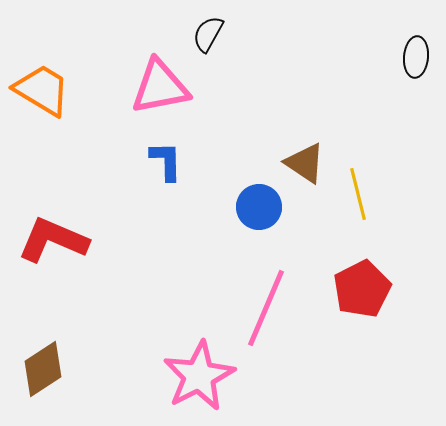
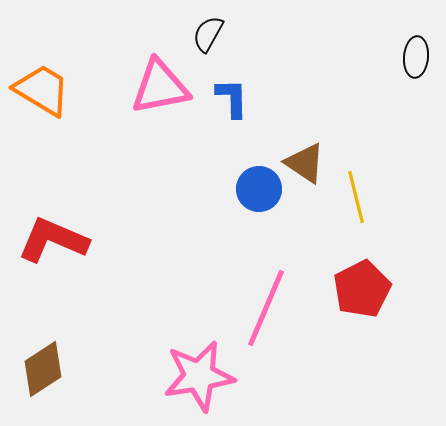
blue L-shape: moved 66 px right, 63 px up
yellow line: moved 2 px left, 3 px down
blue circle: moved 18 px up
pink star: rotated 18 degrees clockwise
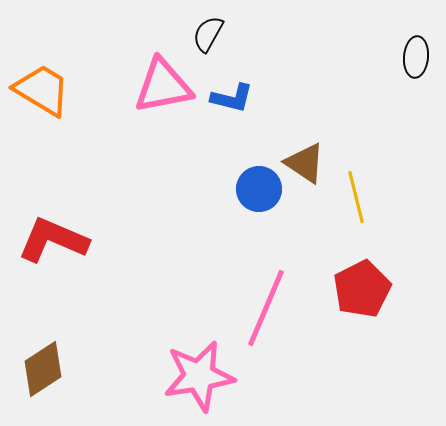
pink triangle: moved 3 px right, 1 px up
blue L-shape: rotated 105 degrees clockwise
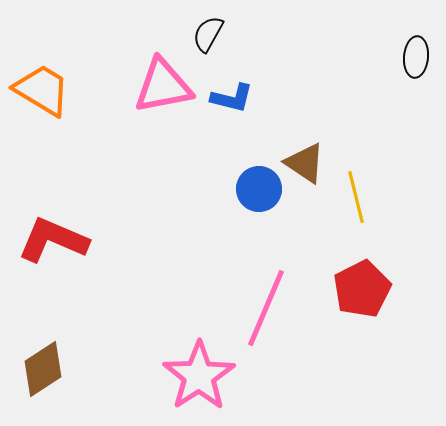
pink star: rotated 24 degrees counterclockwise
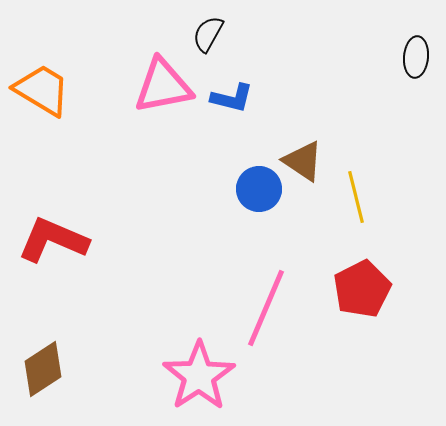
brown triangle: moved 2 px left, 2 px up
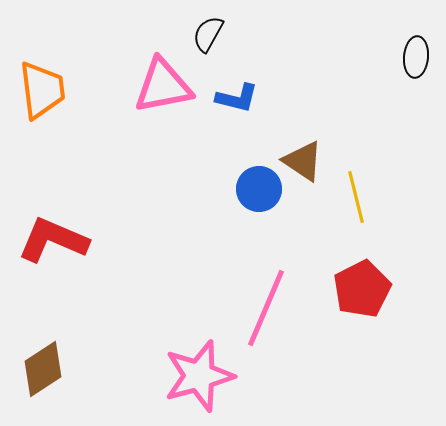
orange trapezoid: rotated 52 degrees clockwise
blue L-shape: moved 5 px right
pink star: rotated 18 degrees clockwise
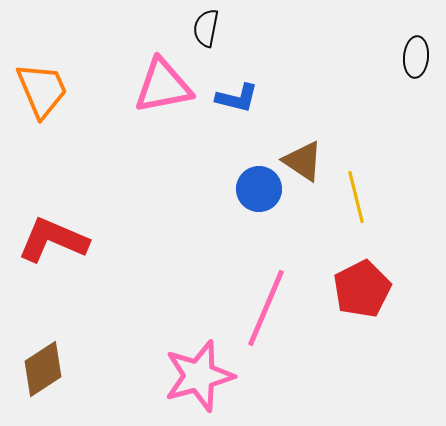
black semicircle: moved 2 px left, 6 px up; rotated 18 degrees counterclockwise
orange trapezoid: rotated 16 degrees counterclockwise
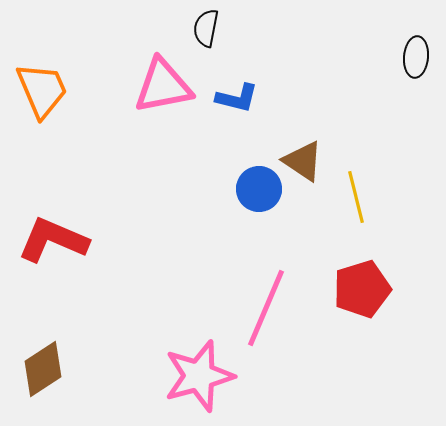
red pentagon: rotated 10 degrees clockwise
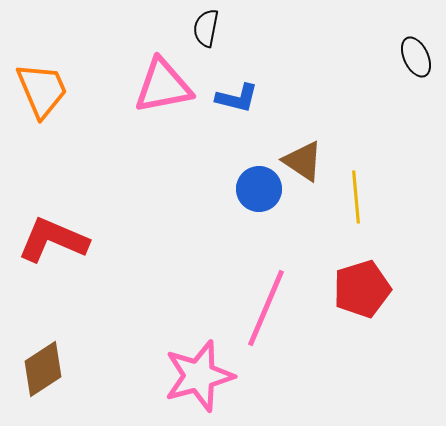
black ellipse: rotated 30 degrees counterclockwise
yellow line: rotated 9 degrees clockwise
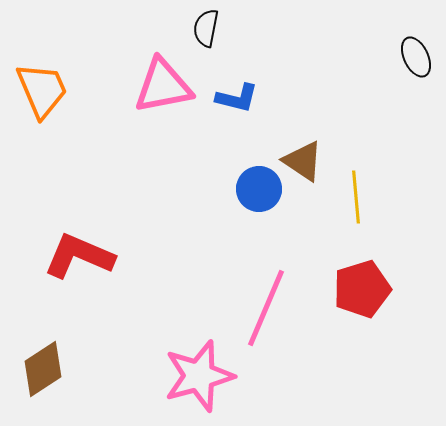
red L-shape: moved 26 px right, 16 px down
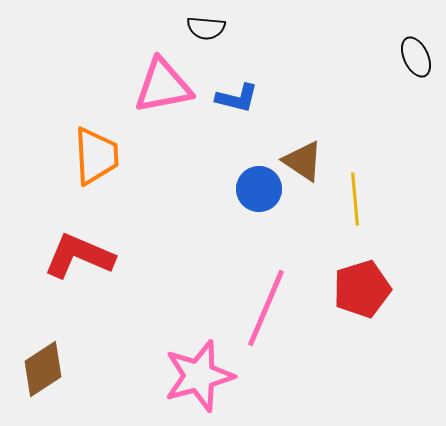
black semicircle: rotated 96 degrees counterclockwise
orange trapezoid: moved 54 px right, 66 px down; rotated 20 degrees clockwise
yellow line: moved 1 px left, 2 px down
